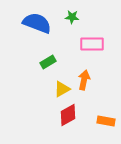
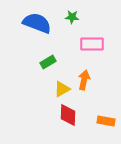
red diamond: rotated 60 degrees counterclockwise
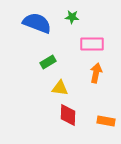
orange arrow: moved 12 px right, 7 px up
yellow triangle: moved 2 px left, 1 px up; rotated 36 degrees clockwise
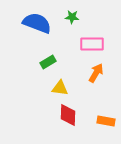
orange arrow: rotated 18 degrees clockwise
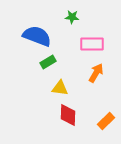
blue semicircle: moved 13 px down
orange rectangle: rotated 54 degrees counterclockwise
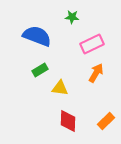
pink rectangle: rotated 25 degrees counterclockwise
green rectangle: moved 8 px left, 8 px down
red diamond: moved 6 px down
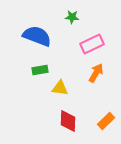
green rectangle: rotated 21 degrees clockwise
